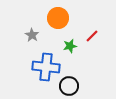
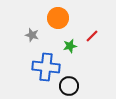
gray star: rotated 16 degrees counterclockwise
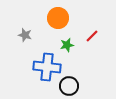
gray star: moved 7 px left
green star: moved 3 px left, 1 px up
blue cross: moved 1 px right
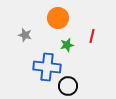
red line: rotated 32 degrees counterclockwise
black circle: moved 1 px left
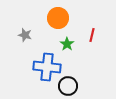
red line: moved 1 px up
green star: moved 1 px up; rotated 24 degrees counterclockwise
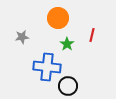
gray star: moved 3 px left, 2 px down; rotated 24 degrees counterclockwise
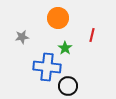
green star: moved 2 px left, 4 px down
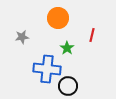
green star: moved 2 px right
blue cross: moved 2 px down
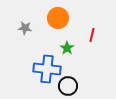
gray star: moved 3 px right, 9 px up; rotated 16 degrees clockwise
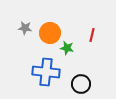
orange circle: moved 8 px left, 15 px down
green star: rotated 24 degrees counterclockwise
blue cross: moved 1 px left, 3 px down
black circle: moved 13 px right, 2 px up
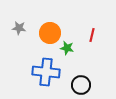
gray star: moved 6 px left
black circle: moved 1 px down
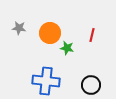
blue cross: moved 9 px down
black circle: moved 10 px right
